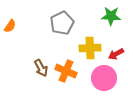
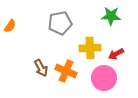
gray pentagon: moved 2 px left; rotated 15 degrees clockwise
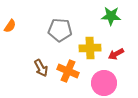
gray pentagon: moved 7 px down; rotated 15 degrees clockwise
orange cross: moved 2 px right
pink circle: moved 5 px down
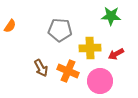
pink circle: moved 4 px left, 2 px up
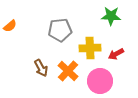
orange semicircle: rotated 16 degrees clockwise
gray pentagon: rotated 10 degrees counterclockwise
orange cross: rotated 20 degrees clockwise
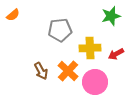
green star: rotated 18 degrees counterclockwise
orange semicircle: moved 3 px right, 11 px up
brown arrow: moved 3 px down
pink circle: moved 5 px left, 1 px down
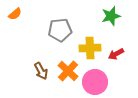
orange semicircle: moved 2 px right, 1 px up
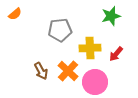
red arrow: rotated 21 degrees counterclockwise
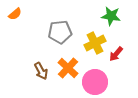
green star: rotated 24 degrees clockwise
gray pentagon: moved 2 px down
yellow cross: moved 5 px right, 5 px up; rotated 25 degrees counterclockwise
orange cross: moved 3 px up
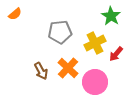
green star: rotated 24 degrees clockwise
